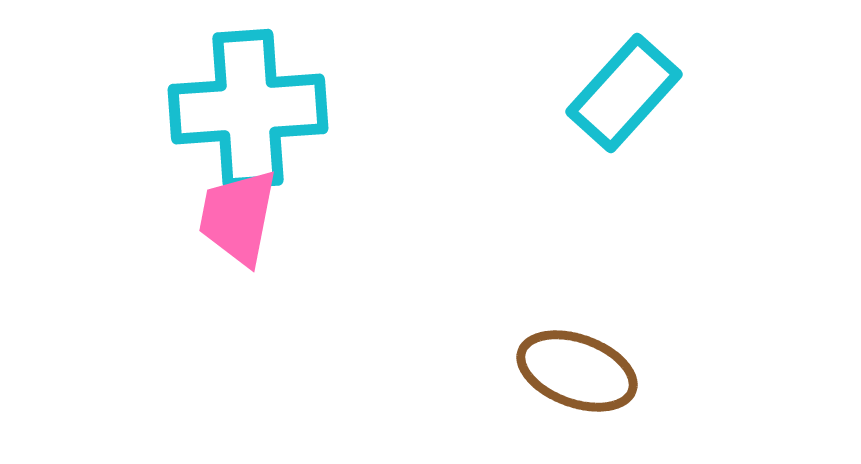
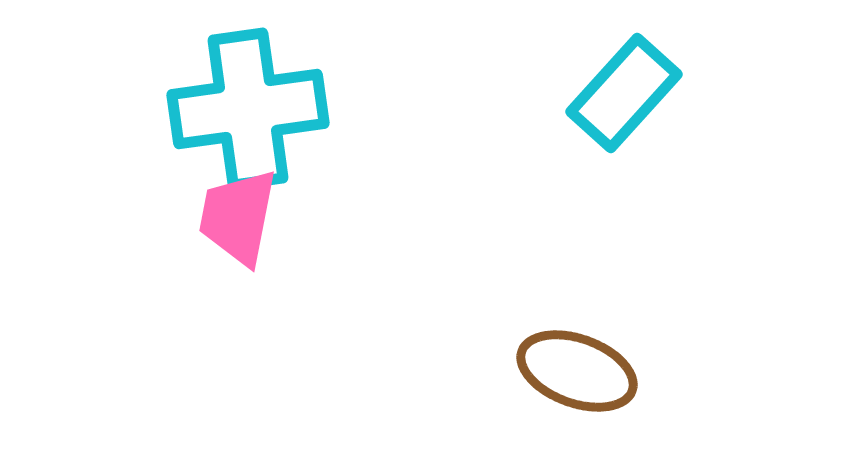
cyan cross: rotated 4 degrees counterclockwise
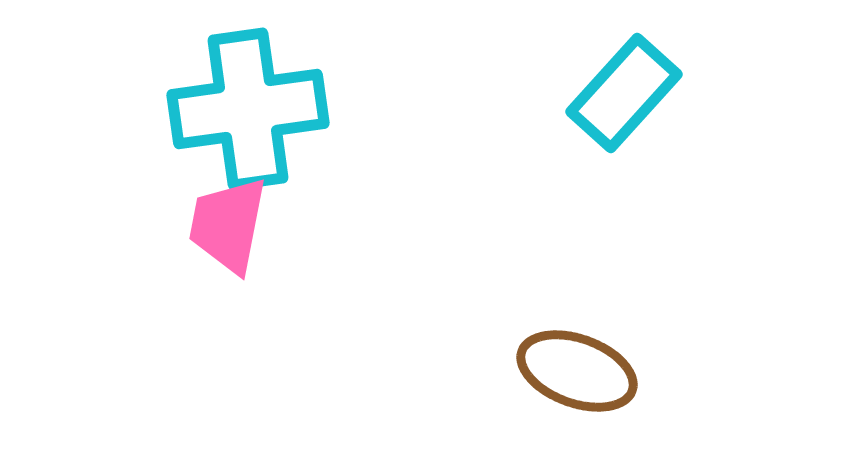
pink trapezoid: moved 10 px left, 8 px down
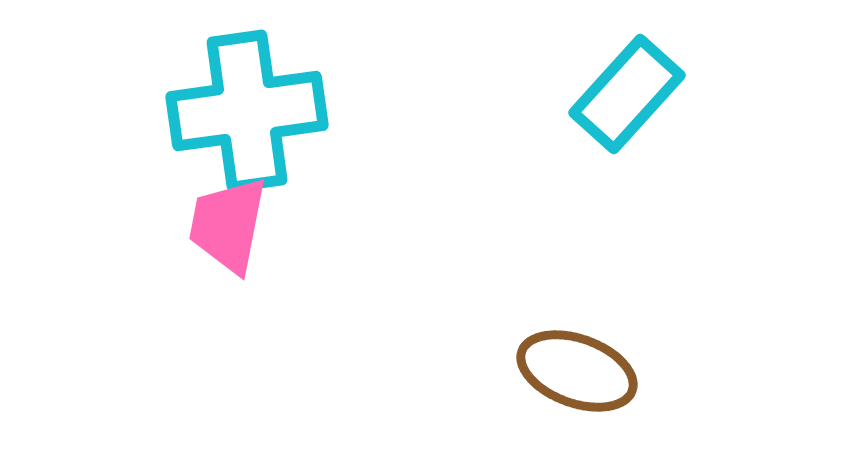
cyan rectangle: moved 3 px right, 1 px down
cyan cross: moved 1 px left, 2 px down
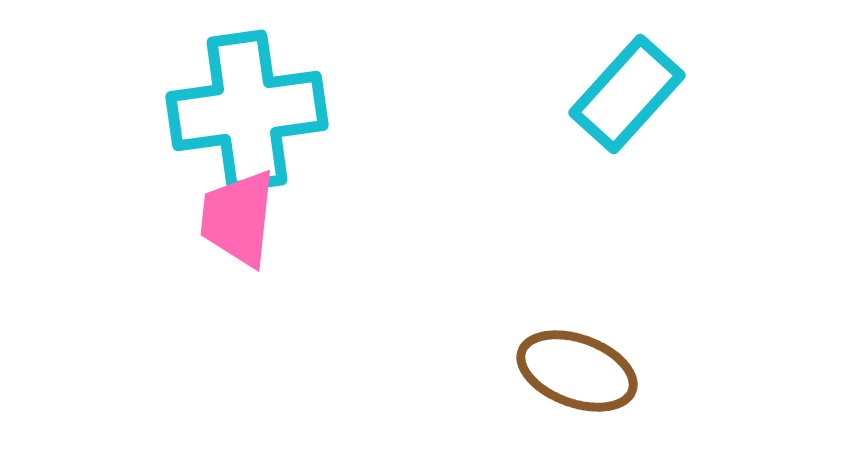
pink trapezoid: moved 10 px right, 7 px up; rotated 5 degrees counterclockwise
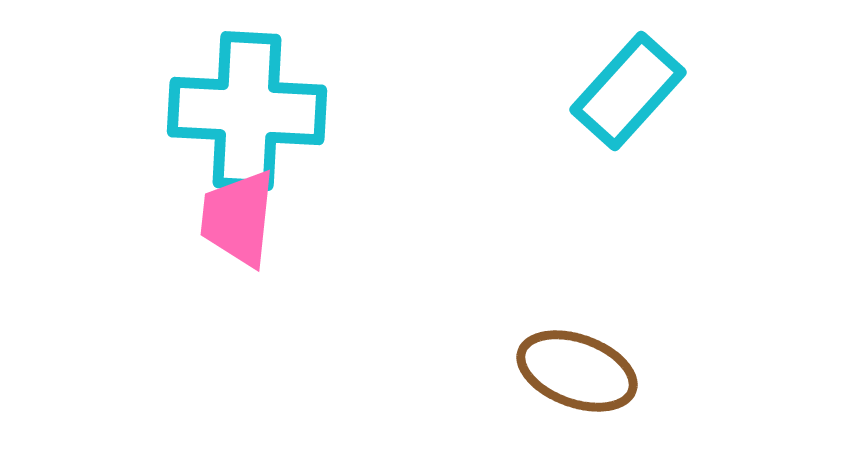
cyan rectangle: moved 1 px right, 3 px up
cyan cross: rotated 11 degrees clockwise
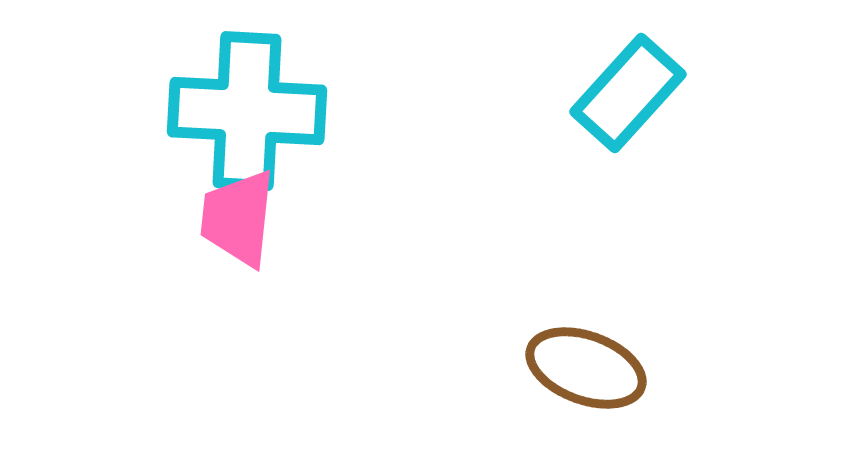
cyan rectangle: moved 2 px down
brown ellipse: moved 9 px right, 3 px up
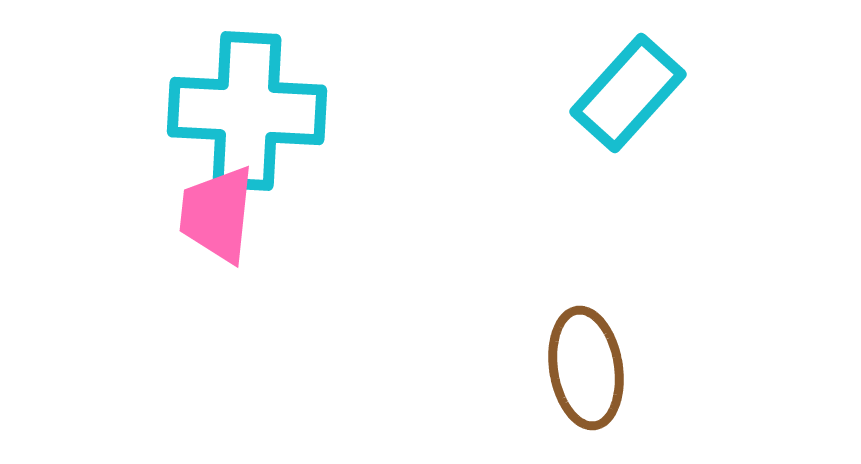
pink trapezoid: moved 21 px left, 4 px up
brown ellipse: rotated 61 degrees clockwise
